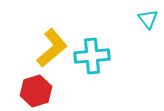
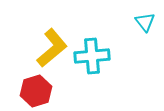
cyan triangle: moved 3 px left, 3 px down
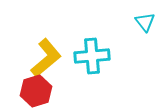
yellow L-shape: moved 6 px left, 10 px down
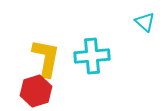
cyan triangle: rotated 10 degrees counterclockwise
yellow L-shape: rotated 39 degrees counterclockwise
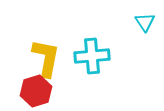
cyan triangle: rotated 15 degrees clockwise
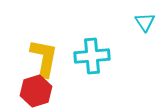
yellow L-shape: moved 2 px left
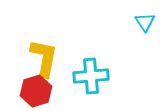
cyan cross: moved 1 px left, 20 px down
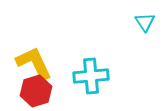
yellow L-shape: moved 10 px left, 5 px down; rotated 36 degrees counterclockwise
